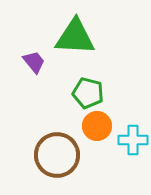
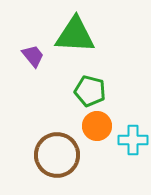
green triangle: moved 2 px up
purple trapezoid: moved 1 px left, 6 px up
green pentagon: moved 2 px right, 2 px up
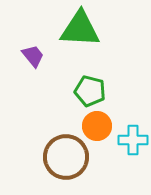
green triangle: moved 5 px right, 6 px up
brown circle: moved 9 px right, 2 px down
